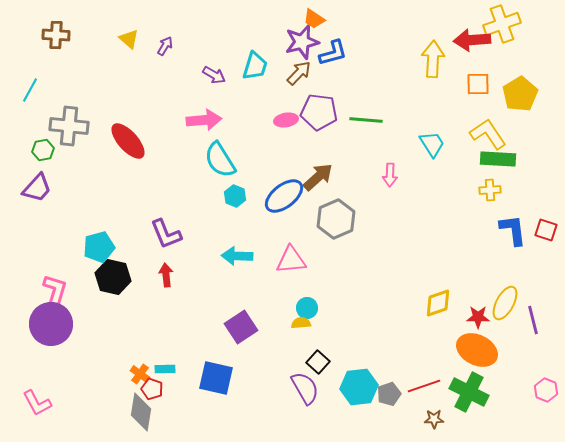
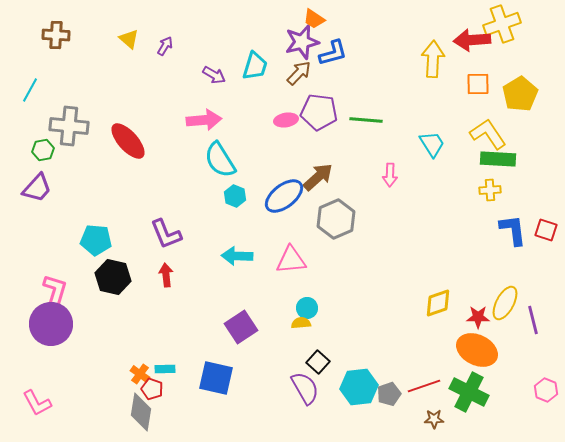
cyan pentagon at (99, 247): moved 3 px left, 7 px up; rotated 20 degrees clockwise
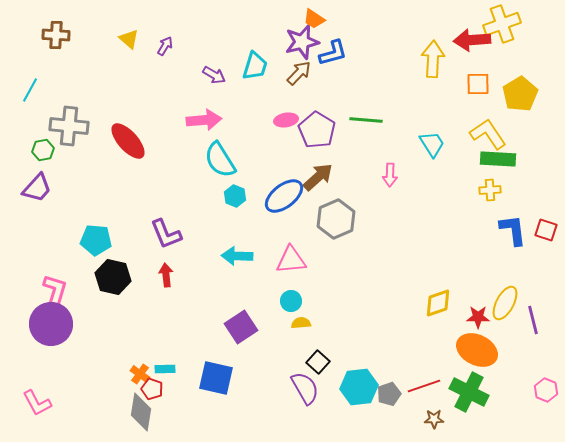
purple pentagon at (319, 112): moved 2 px left, 18 px down; rotated 24 degrees clockwise
cyan circle at (307, 308): moved 16 px left, 7 px up
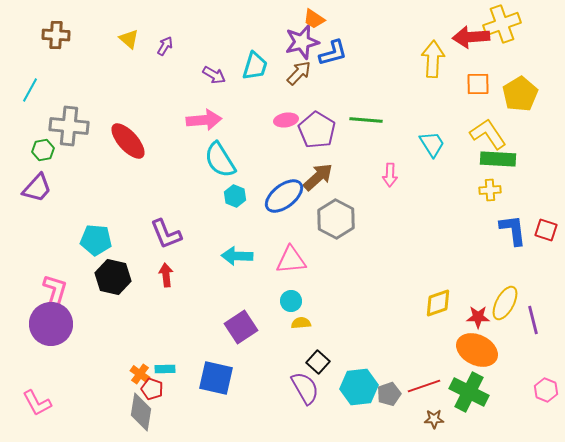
red arrow at (472, 40): moved 1 px left, 3 px up
gray hexagon at (336, 219): rotated 9 degrees counterclockwise
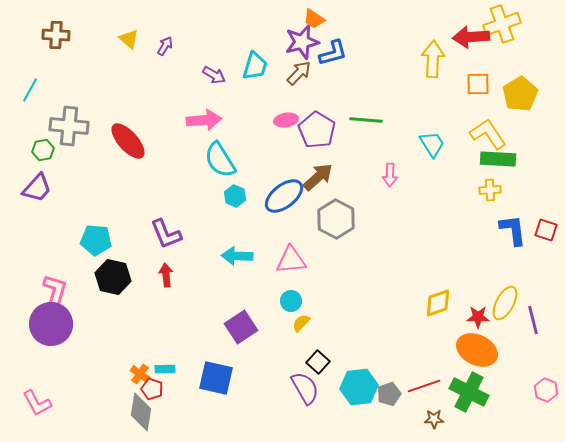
yellow semicircle at (301, 323): rotated 42 degrees counterclockwise
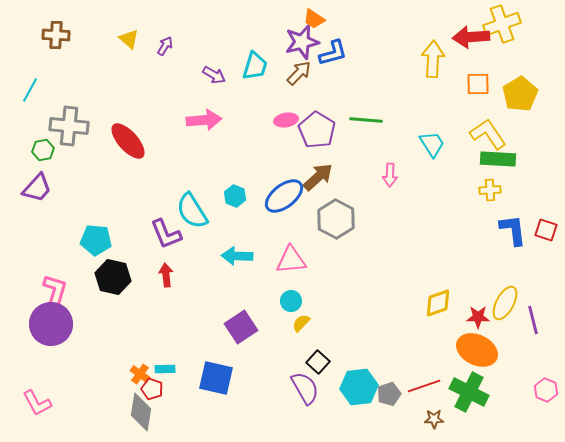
cyan semicircle at (220, 160): moved 28 px left, 51 px down
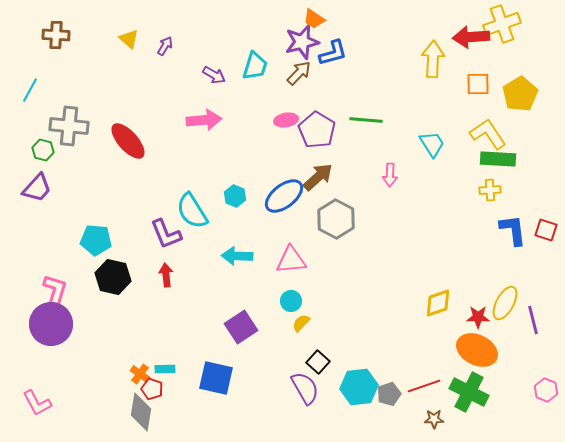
green hexagon at (43, 150): rotated 25 degrees clockwise
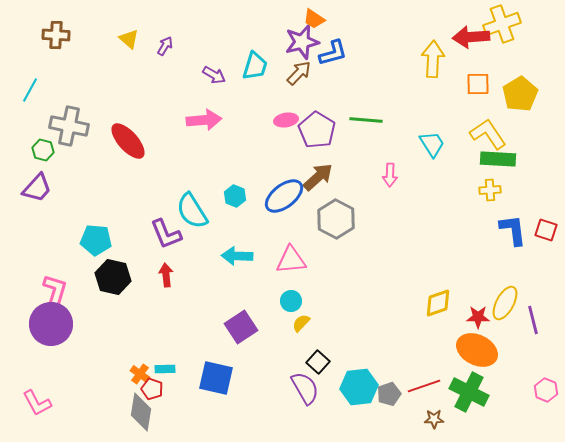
gray cross at (69, 126): rotated 6 degrees clockwise
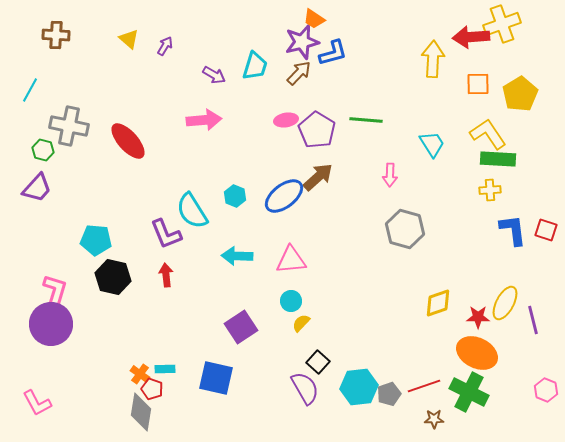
gray hexagon at (336, 219): moved 69 px right, 10 px down; rotated 12 degrees counterclockwise
orange ellipse at (477, 350): moved 3 px down
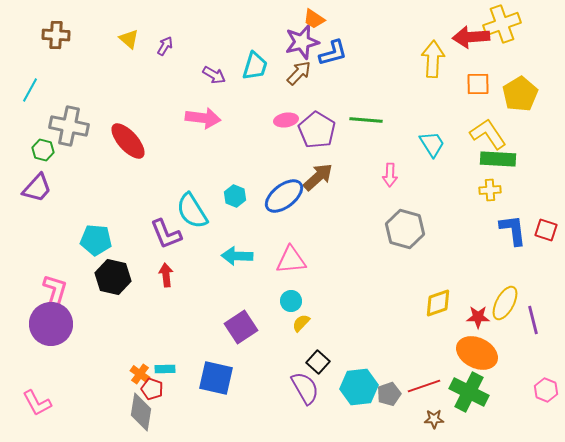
pink arrow at (204, 120): moved 1 px left, 2 px up; rotated 12 degrees clockwise
